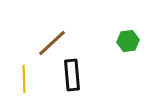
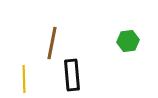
brown line: rotated 36 degrees counterclockwise
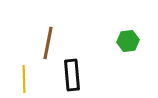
brown line: moved 4 px left
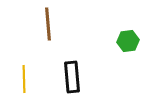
brown line: moved 19 px up; rotated 16 degrees counterclockwise
black rectangle: moved 2 px down
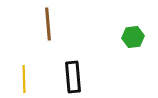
green hexagon: moved 5 px right, 4 px up
black rectangle: moved 1 px right
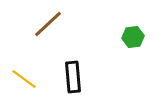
brown line: rotated 52 degrees clockwise
yellow line: rotated 52 degrees counterclockwise
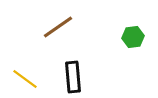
brown line: moved 10 px right, 3 px down; rotated 8 degrees clockwise
yellow line: moved 1 px right
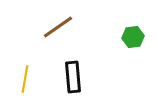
yellow line: rotated 64 degrees clockwise
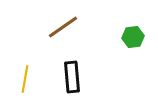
brown line: moved 5 px right
black rectangle: moved 1 px left
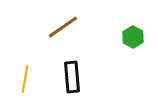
green hexagon: rotated 25 degrees counterclockwise
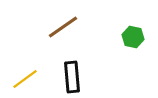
green hexagon: rotated 15 degrees counterclockwise
yellow line: rotated 44 degrees clockwise
